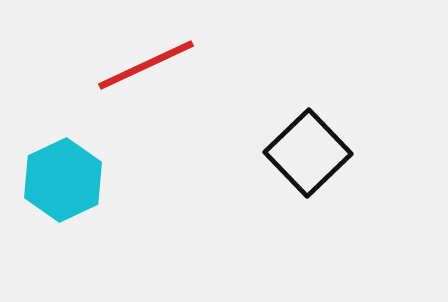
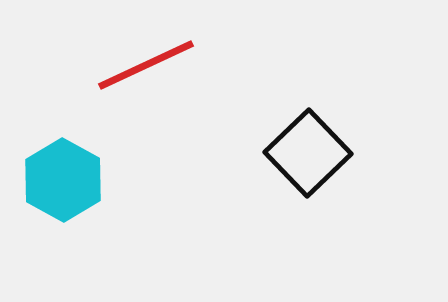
cyan hexagon: rotated 6 degrees counterclockwise
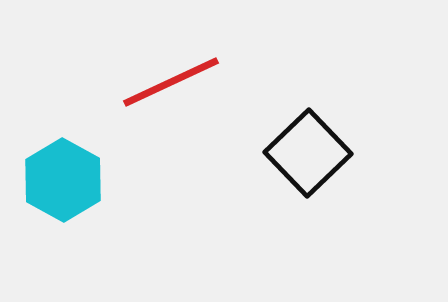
red line: moved 25 px right, 17 px down
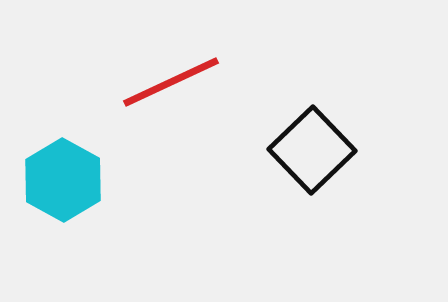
black square: moved 4 px right, 3 px up
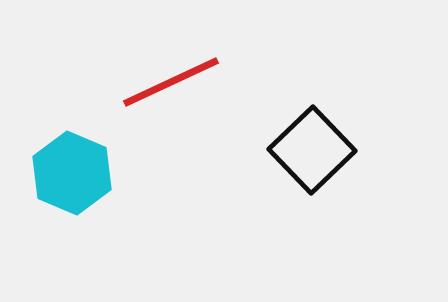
cyan hexagon: moved 9 px right, 7 px up; rotated 6 degrees counterclockwise
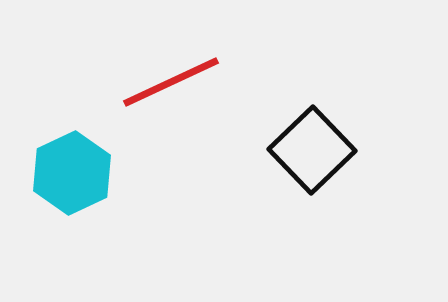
cyan hexagon: rotated 12 degrees clockwise
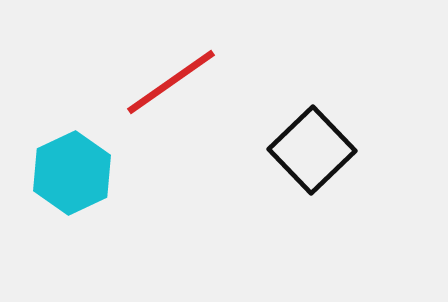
red line: rotated 10 degrees counterclockwise
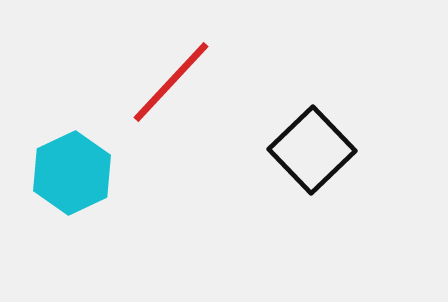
red line: rotated 12 degrees counterclockwise
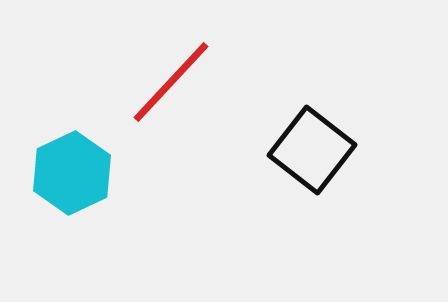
black square: rotated 8 degrees counterclockwise
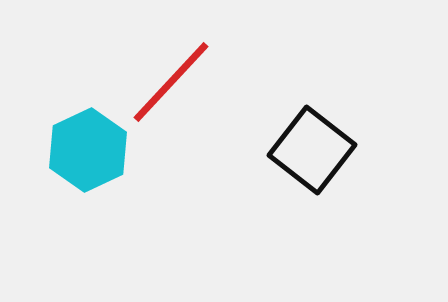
cyan hexagon: moved 16 px right, 23 px up
